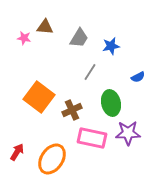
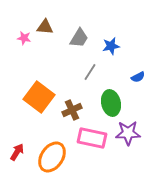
orange ellipse: moved 2 px up
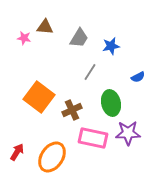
pink rectangle: moved 1 px right
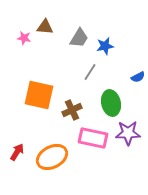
blue star: moved 6 px left
orange square: moved 2 px up; rotated 24 degrees counterclockwise
orange ellipse: rotated 28 degrees clockwise
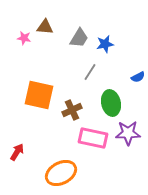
blue star: moved 2 px up
orange ellipse: moved 9 px right, 16 px down
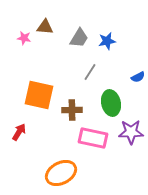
blue star: moved 2 px right, 3 px up
brown cross: rotated 24 degrees clockwise
purple star: moved 3 px right, 1 px up
red arrow: moved 2 px right, 20 px up
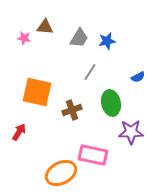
orange square: moved 2 px left, 3 px up
brown cross: rotated 18 degrees counterclockwise
pink rectangle: moved 17 px down
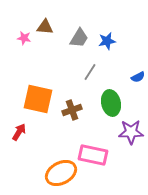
orange square: moved 1 px right, 7 px down
